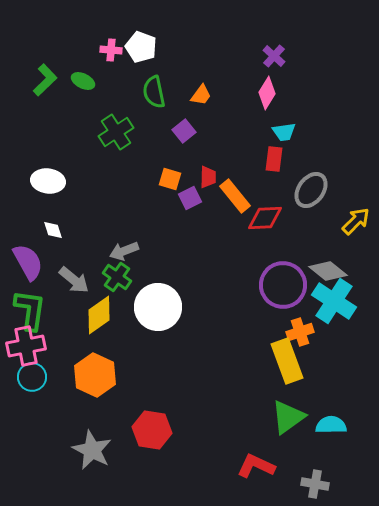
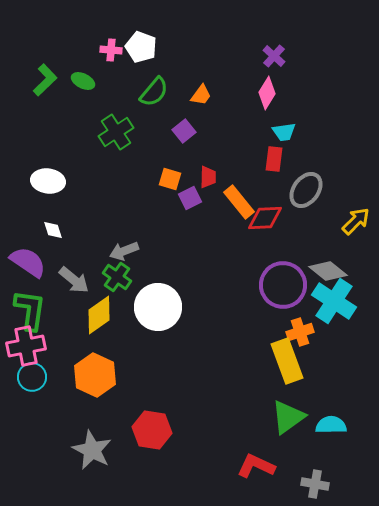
green semicircle at (154, 92): rotated 128 degrees counterclockwise
gray ellipse at (311, 190): moved 5 px left
orange rectangle at (235, 196): moved 4 px right, 6 px down
purple semicircle at (28, 262): rotated 27 degrees counterclockwise
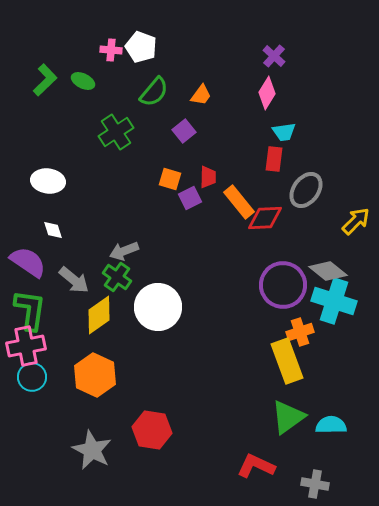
cyan cross at (334, 301): rotated 15 degrees counterclockwise
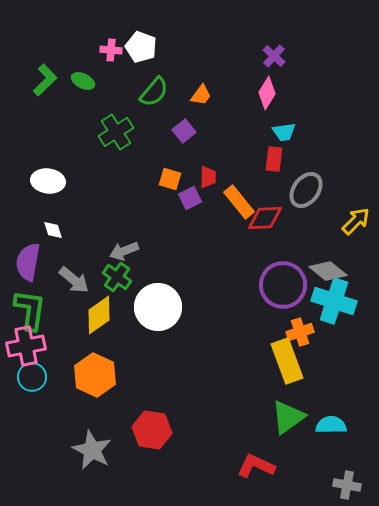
purple semicircle at (28, 262): rotated 114 degrees counterclockwise
gray cross at (315, 484): moved 32 px right, 1 px down
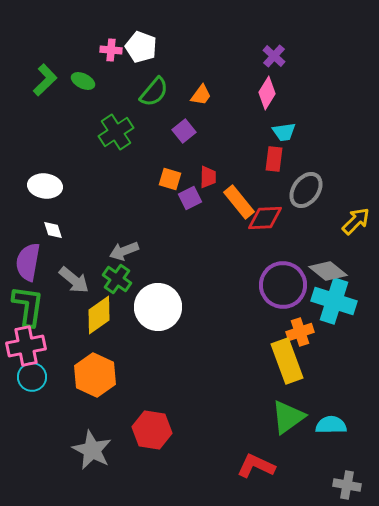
white ellipse at (48, 181): moved 3 px left, 5 px down
green cross at (117, 277): moved 2 px down
green L-shape at (30, 310): moved 2 px left, 4 px up
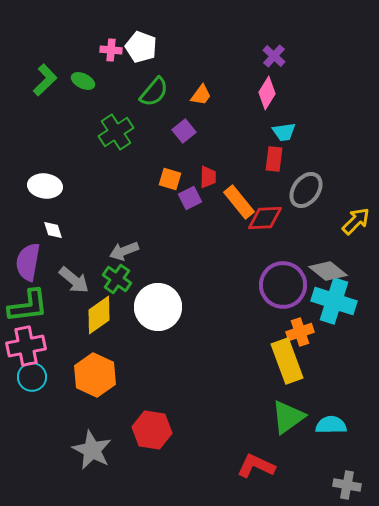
green L-shape at (28, 306): rotated 75 degrees clockwise
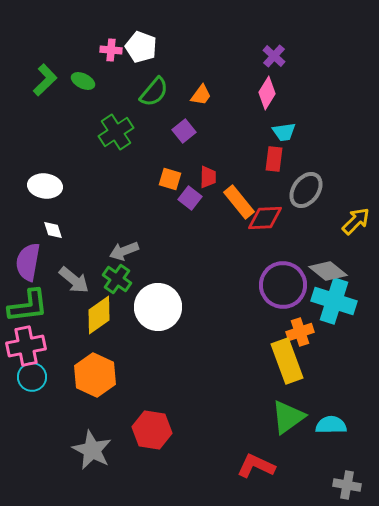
purple square at (190, 198): rotated 25 degrees counterclockwise
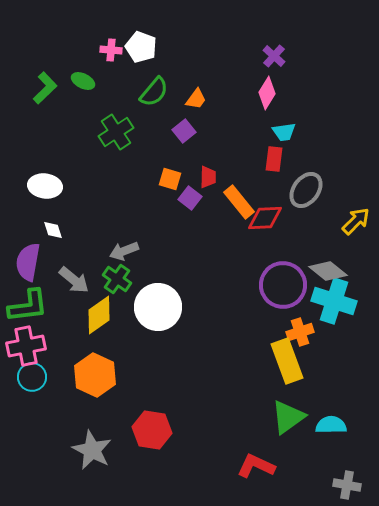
green L-shape at (45, 80): moved 8 px down
orange trapezoid at (201, 95): moved 5 px left, 4 px down
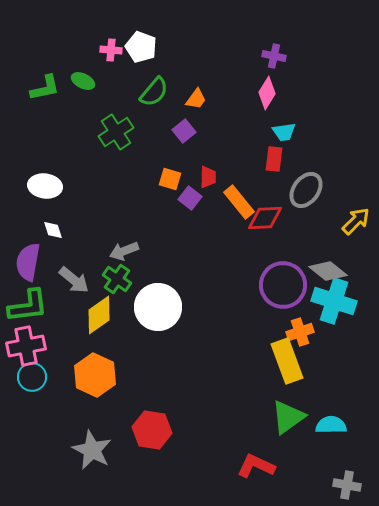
purple cross at (274, 56): rotated 30 degrees counterclockwise
green L-shape at (45, 88): rotated 32 degrees clockwise
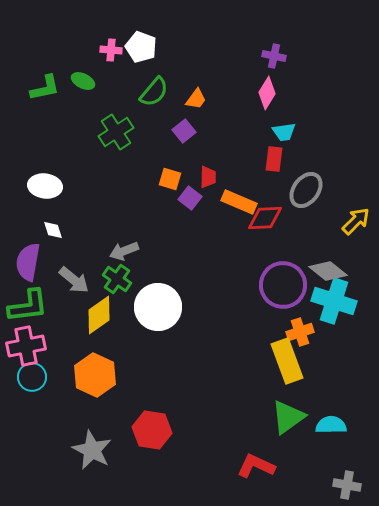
orange rectangle at (239, 202): rotated 28 degrees counterclockwise
